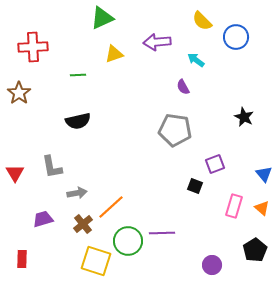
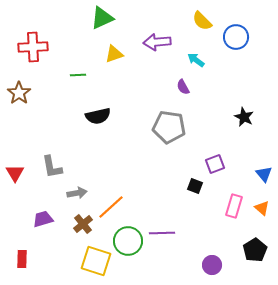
black semicircle: moved 20 px right, 5 px up
gray pentagon: moved 6 px left, 3 px up
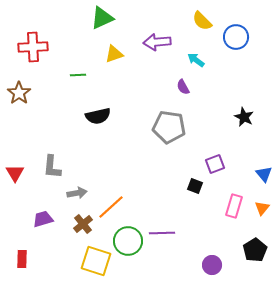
gray L-shape: rotated 15 degrees clockwise
orange triangle: rotated 28 degrees clockwise
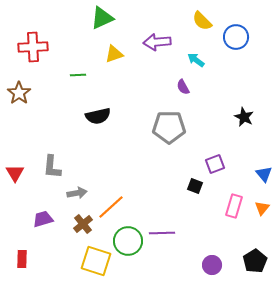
gray pentagon: rotated 8 degrees counterclockwise
black pentagon: moved 11 px down
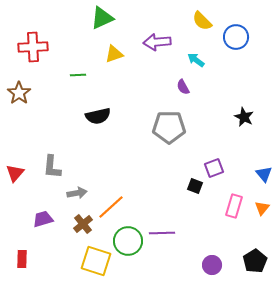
purple square: moved 1 px left, 4 px down
red triangle: rotated 12 degrees clockwise
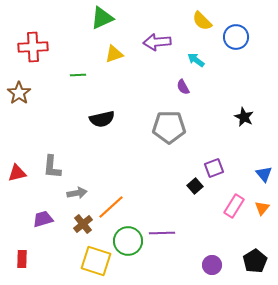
black semicircle: moved 4 px right, 3 px down
red triangle: moved 2 px right; rotated 36 degrees clockwise
black square: rotated 28 degrees clockwise
pink rectangle: rotated 15 degrees clockwise
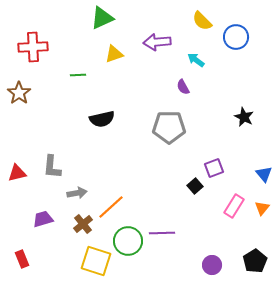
red rectangle: rotated 24 degrees counterclockwise
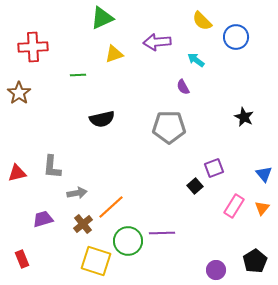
purple circle: moved 4 px right, 5 px down
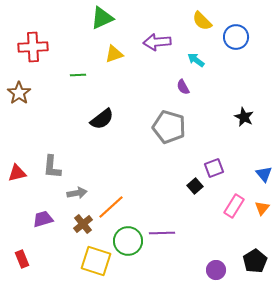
black semicircle: rotated 25 degrees counterclockwise
gray pentagon: rotated 16 degrees clockwise
